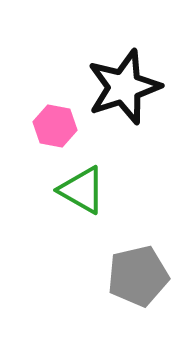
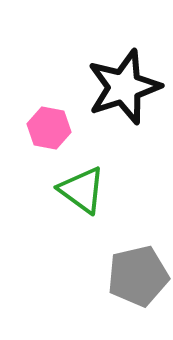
pink hexagon: moved 6 px left, 2 px down
green triangle: rotated 6 degrees clockwise
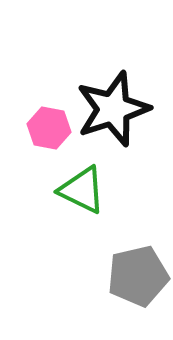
black star: moved 11 px left, 22 px down
green triangle: rotated 10 degrees counterclockwise
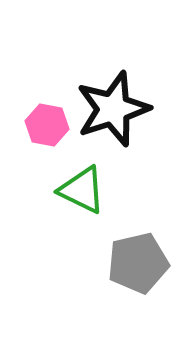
pink hexagon: moved 2 px left, 3 px up
gray pentagon: moved 13 px up
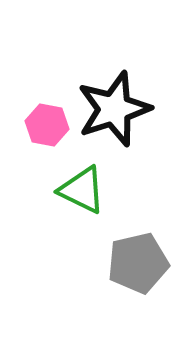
black star: moved 1 px right
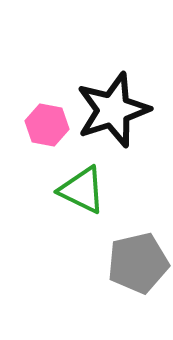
black star: moved 1 px left, 1 px down
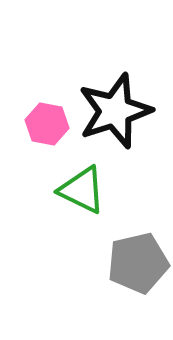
black star: moved 2 px right, 1 px down
pink hexagon: moved 1 px up
